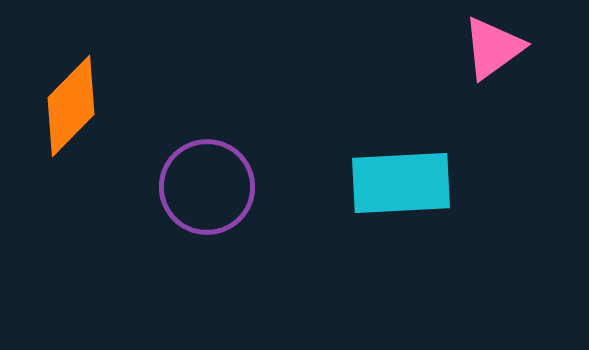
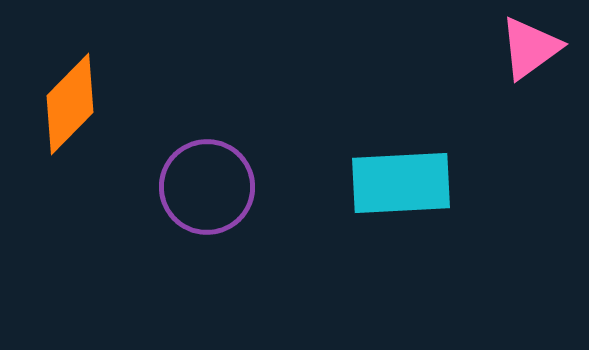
pink triangle: moved 37 px right
orange diamond: moved 1 px left, 2 px up
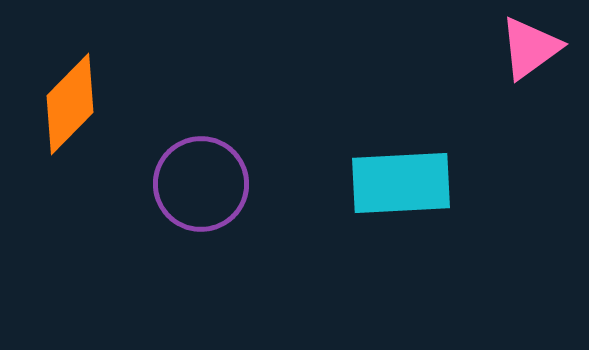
purple circle: moved 6 px left, 3 px up
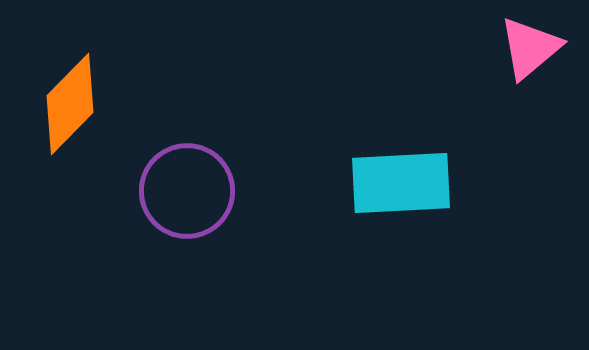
pink triangle: rotated 4 degrees counterclockwise
purple circle: moved 14 px left, 7 px down
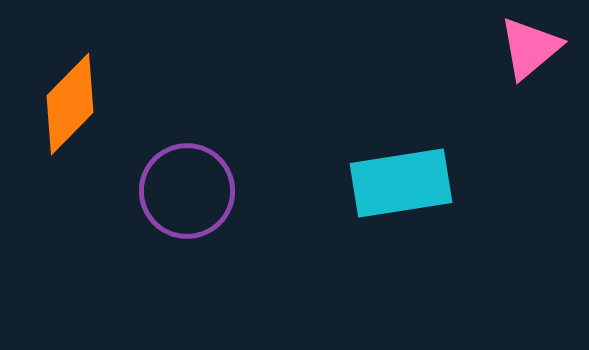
cyan rectangle: rotated 6 degrees counterclockwise
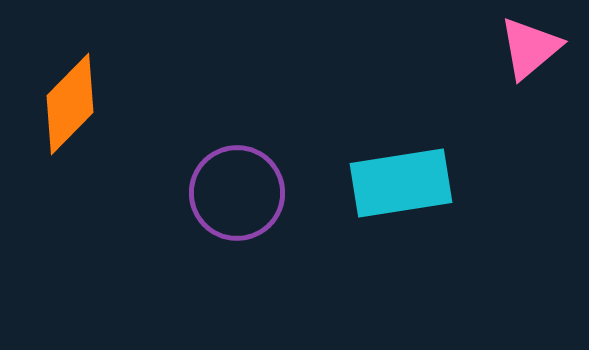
purple circle: moved 50 px right, 2 px down
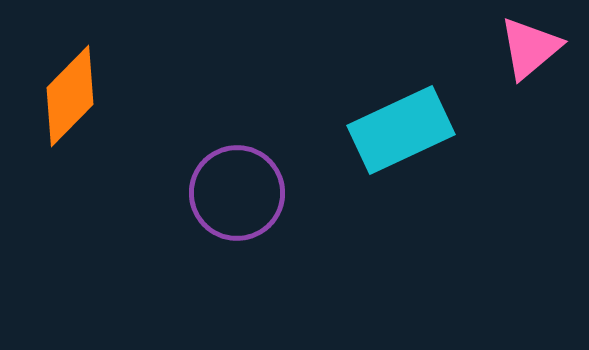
orange diamond: moved 8 px up
cyan rectangle: moved 53 px up; rotated 16 degrees counterclockwise
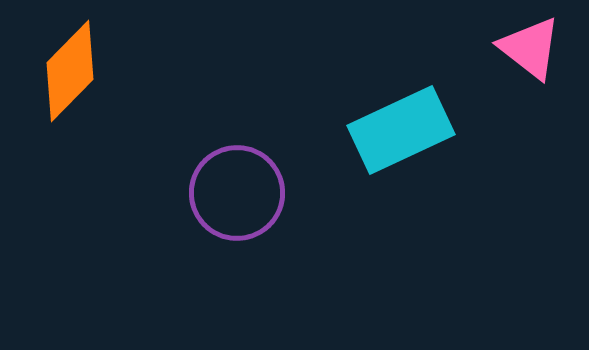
pink triangle: rotated 42 degrees counterclockwise
orange diamond: moved 25 px up
